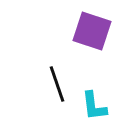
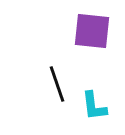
purple square: rotated 12 degrees counterclockwise
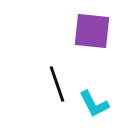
cyan L-shape: moved 2 px up; rotated 20 degrees counterclockwise
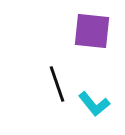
cyan L-shape: rotated 12 degrees counterclockwise
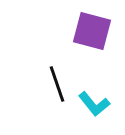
purple square: rotated 9 degrees clockwise
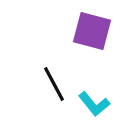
black line: moved 3 px left; rotated 9 degrees counterclockwise
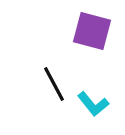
cyan L-shape: moved 1 px left
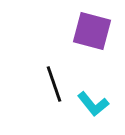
black line: rotated 9 degrees clockwise
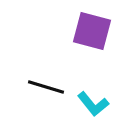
black line: moved 8 px left, 3 px down; rotated 54 degrees counterclockwise
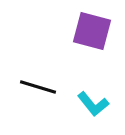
black line: moved 8 px left
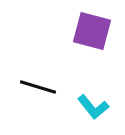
cyan L-shape: moved 3 px down
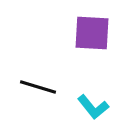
purple square: moved 2 px down; rotated 12 degrees counterclockwise
